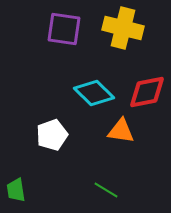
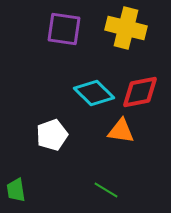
yellow cross: moved 3 px right
red diamond: moved 7 px left
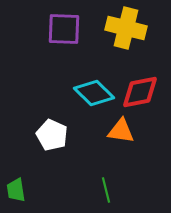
purple square: rotated 6 degrees counterclockwise
white pentagon: rotated 28 degrees counterclockwise
green line: rotated 45 degrees clockwise
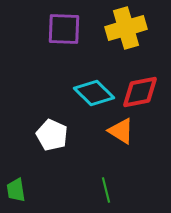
yellow cross: rotated 30 degrees counterclockwise
orange triangle: rotated 24 degrees clockwise
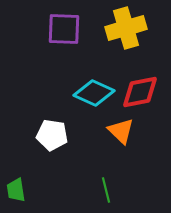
cyan diamond: rotated 21 degrees counterclockwise
orange triangle: rotated 12 degrees clockwise
white pentagon: rotated 16 degrees counterclockwise
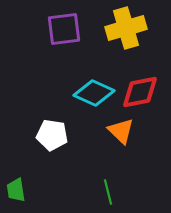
purple square: rotated 9 degrees counterclockwise
green line: moved 2 px right, 2 px down
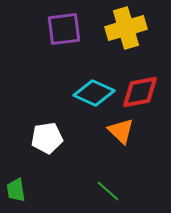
white pentagon: moved 5 px left, 3 px down; rotated 16 degrees counterclockwise
green line: moved 1 px up; rotated 35 degrees counterclockwise
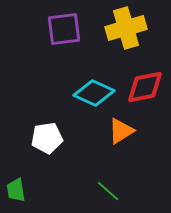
red diamond: moved 5 px right, 5 px up
orange triangle: rotated 44 degrees clockwise
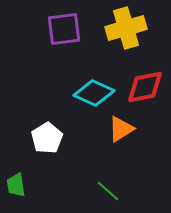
orange triangle: moved 2 px up
white pentagon: rotated 24 degrees counterclockwise
green trapezoid: moved 5 px up
